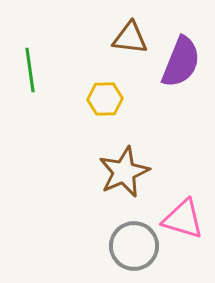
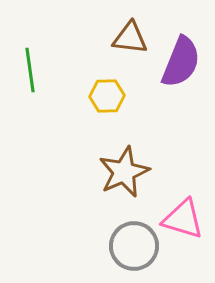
yellow hexagon: moved 2 px right, 3 px up
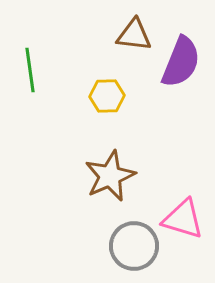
brown triangle: moved 4 px right, 3 px up
brown star: moved 14 px left, 4 px down
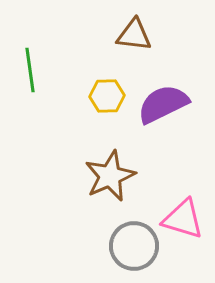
purple semicircle: moved 18 px left, 42 px down; rotated 138 degrees counterclockwise
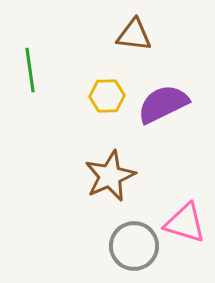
pink triangle: moved 2 px right, 4 px down
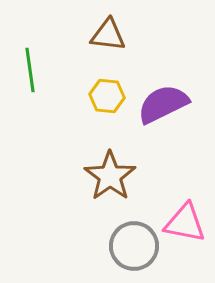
brown triangle: moved 26 px left
yellow hexagon: rotated 8 degrees clockwise
brown star: rotated 12 degrees counterclockwise
pink triangle: rotated 6 degrees counterclockwise
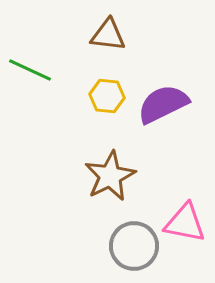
green line: rotated 57 degrees counterclockwise
brown star: rotated 9 degrees clockwise
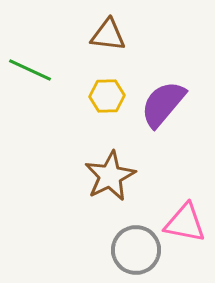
yellow hexagon: rotated 8 degrees counterclockwise
purple semicircle: rotated 24 degrees counterclockwise
gray circle: moved 2 px right, 4 px down
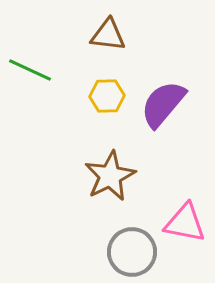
gray circle: moved 4 px left, 2 px down
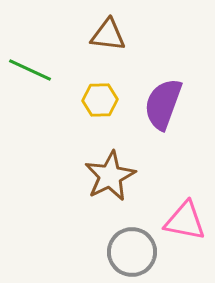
yellow hexagon: moved 7 px left, 4 px down
purple semicircle: rotated 20 degrees counterclockwise
pink triangle: moved 2 px up
